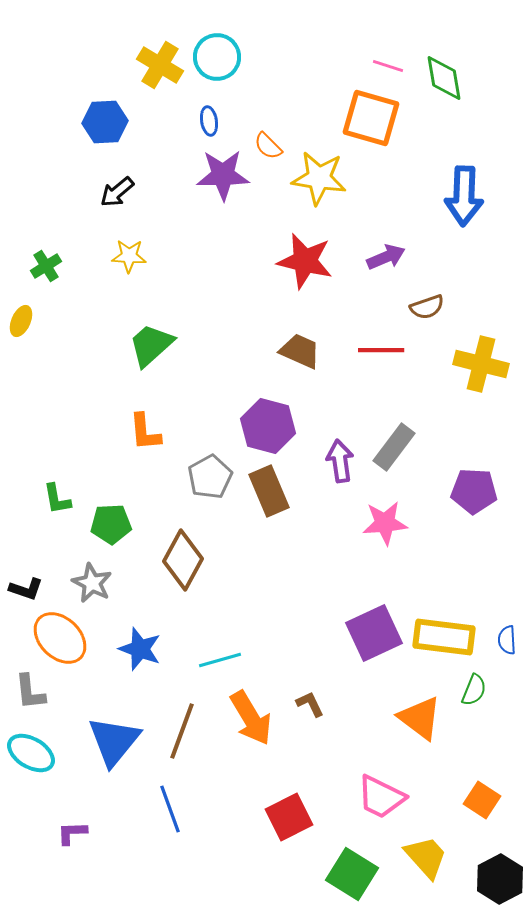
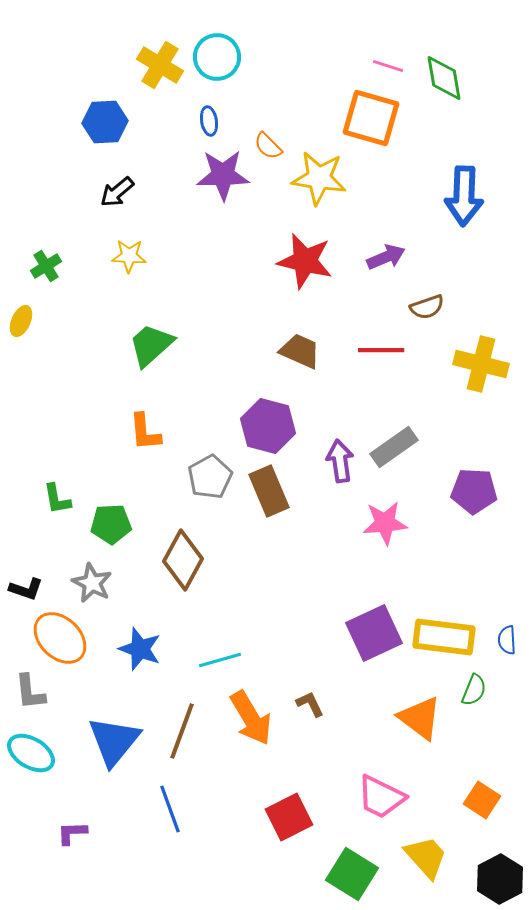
gray rectangle at (394, 447): rotated 18 degrees clockwise
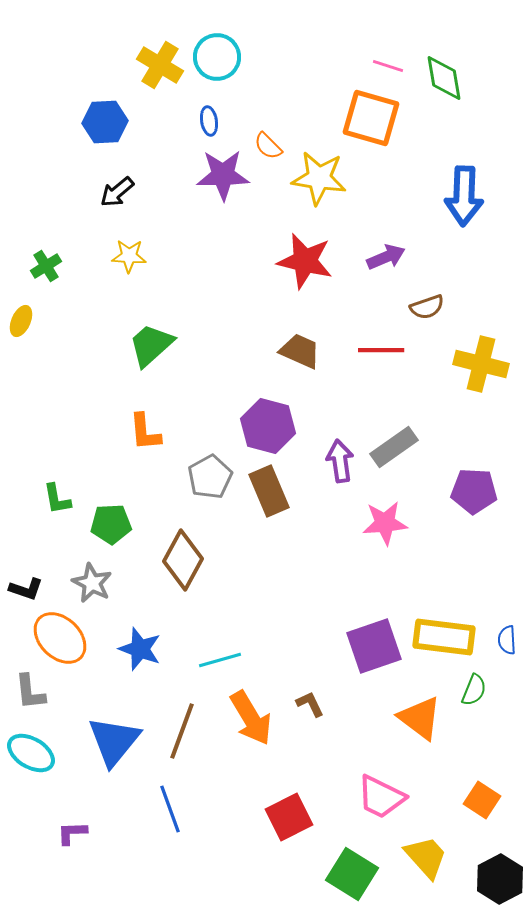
purple square at (374, 633): moved 13 px down; rotated 6 degrees clockwise
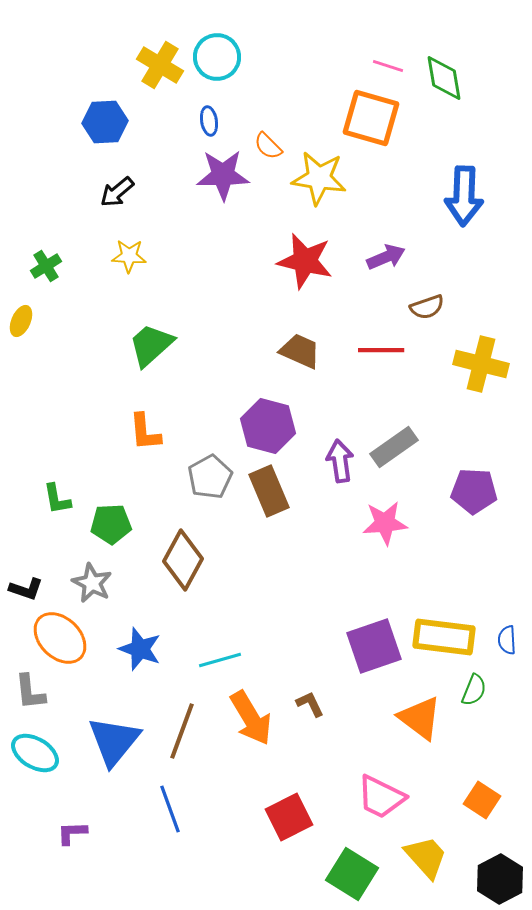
cyan ellipse at (31, 753): moved 4 px right
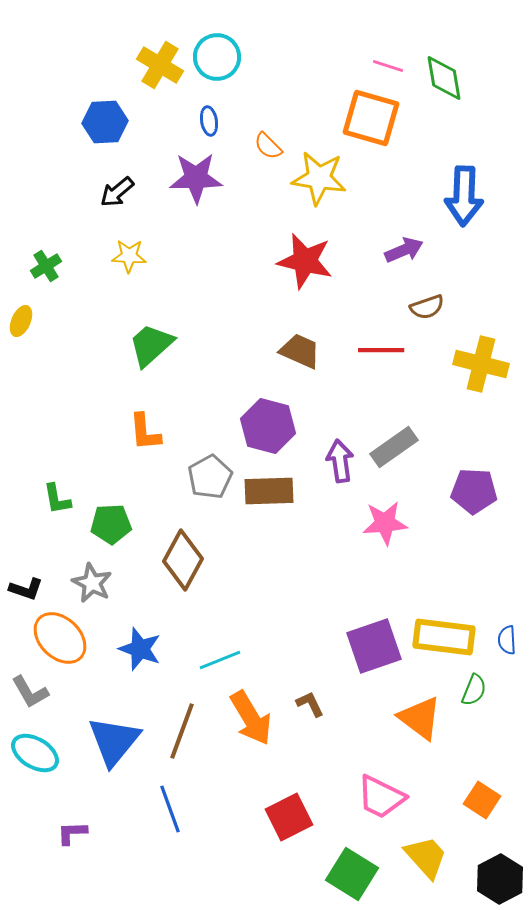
purple star at (223, 175): moved 27 px left, 3 px down
purple arrow at (386, 257): moved 18 px right, 7 px up
brown rectangle at (269, 491): rotated 69 degrees counterclockwise
cyan line at (220, 660): rotated 6 degrees counterclockwise
gray L-shape at (30, 692): rotated 24 degrees counterclockwise
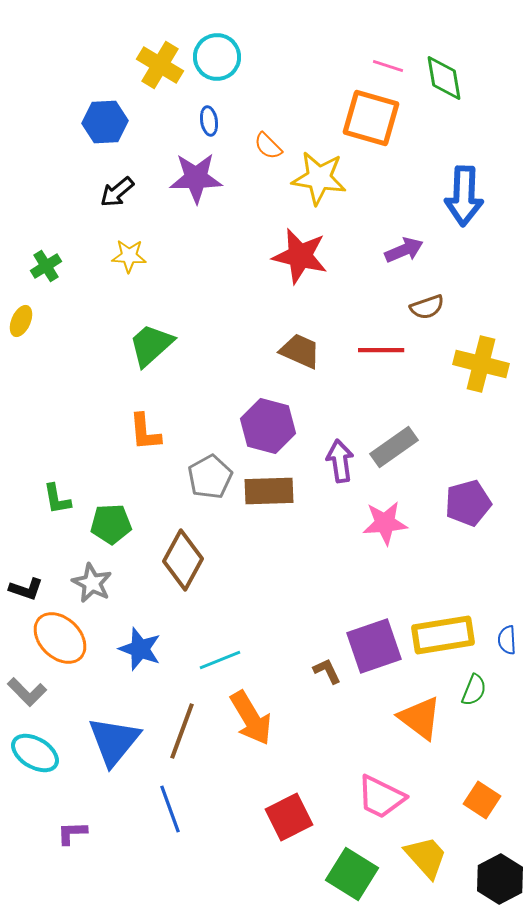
red star at (305, 261): moved 5 px left, 5 px up
purple pentagon at (474, 491): moved 6 px left, 12 px down; rotated 18 degrees counterclockwise
yellow rectangle at (444, 637): moved 1 px left, 2 px up; rotated 16 degrees counterclockwise
gray L-shape at (30, 692): moved 3 px left; rotated 15 degrees counterclockwise
brown L-shape at (310, 704): moved 17 px right, 33 px up
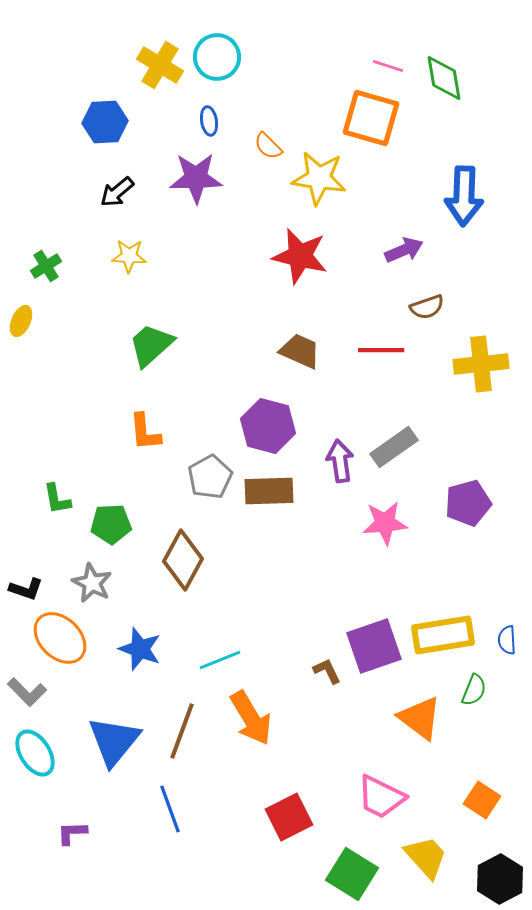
yellow cross at (481, 364): rotated 20 degrees counterclockwise
cyan ellipse at (35, 753): rotated 27 degrees clockwise
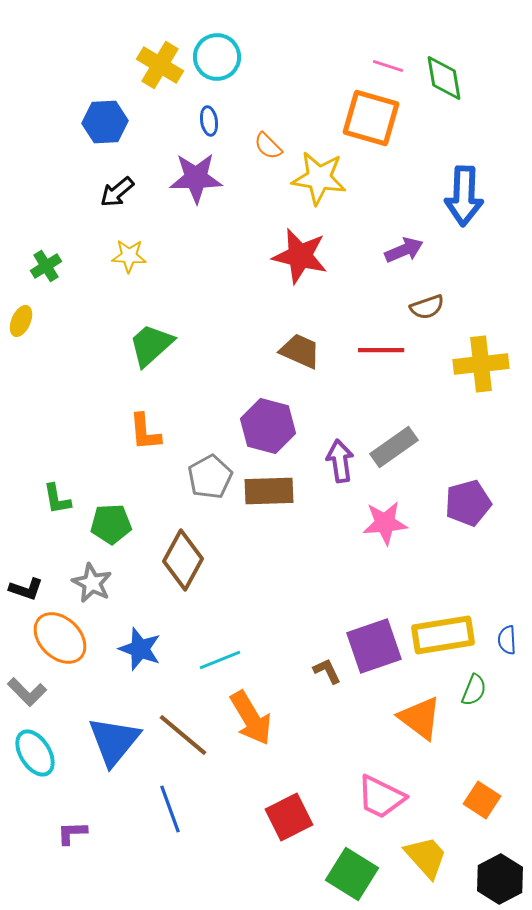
brown line at (182, 731): moved 1 px right, 4 px down; rotated 70 degrees counterclockwise
